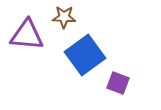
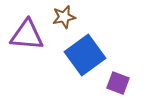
brown star: rotated 15 degrees counterclockwise
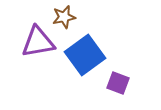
purple triangle: moved 11 px right, 7 px down; rotated 15 degrees counterclockwise
